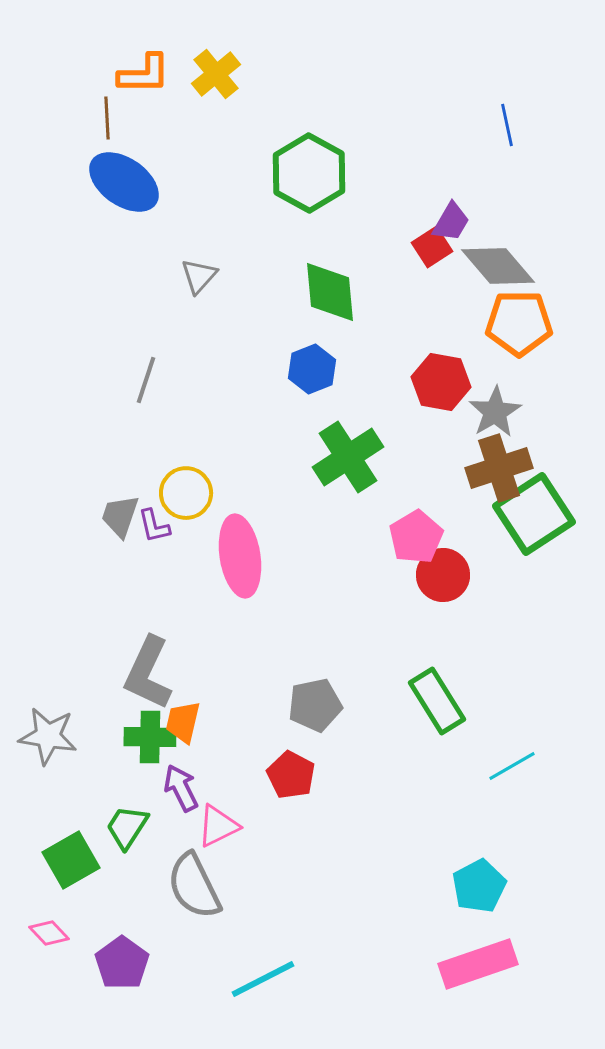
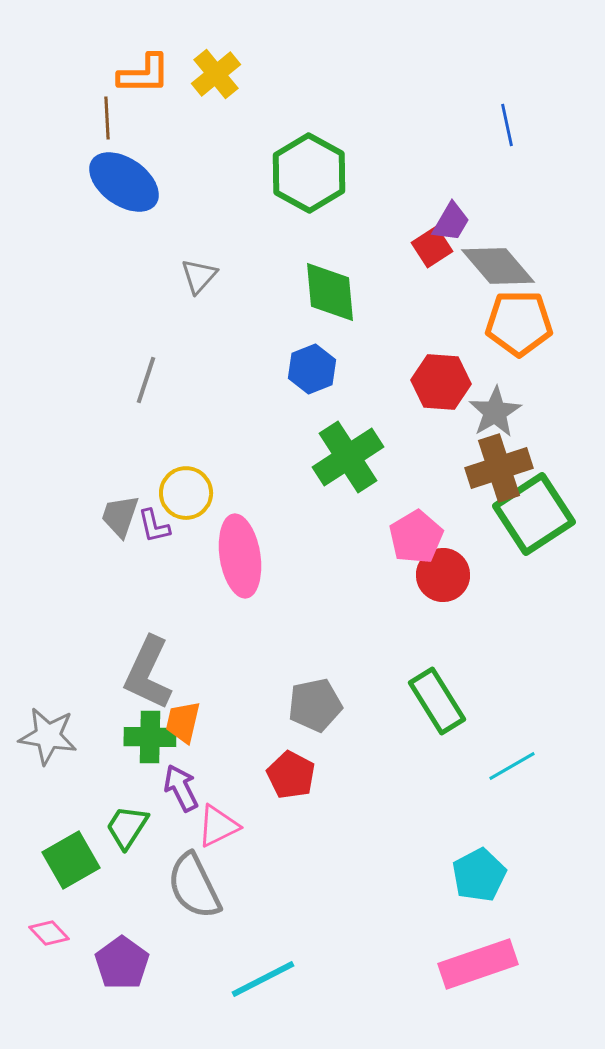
red hexagon at (441, 382): rotated 6 degrees counterclockwise
cyan pentagon at (479, 886): moved 11 px up
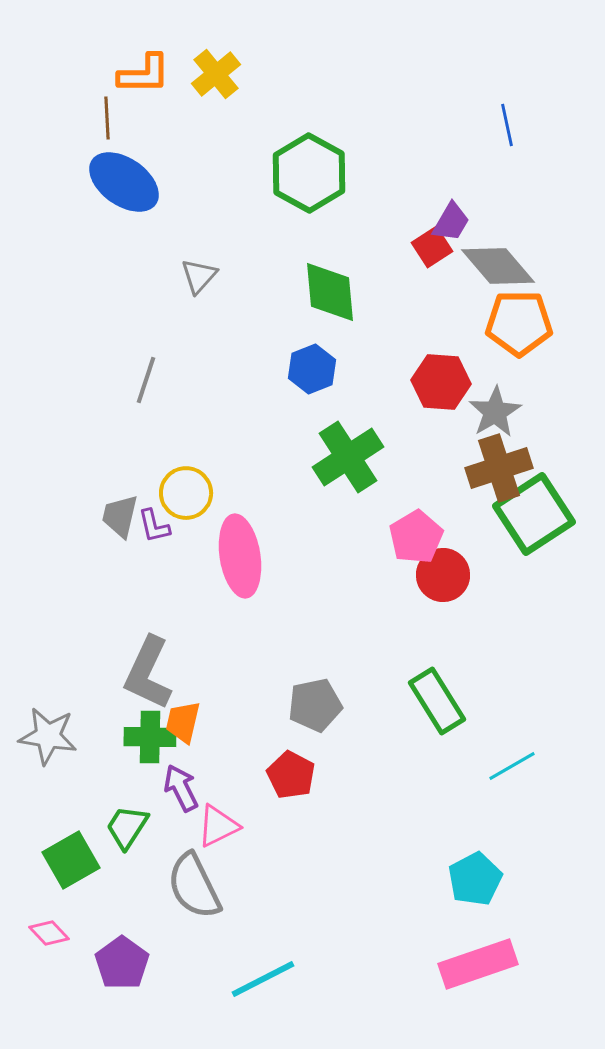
gray trapezoid at (120, 516): rotated 6 degrees counterclockwise
cyan pentagon at (479, 875): moved 4 px left, 4 px down
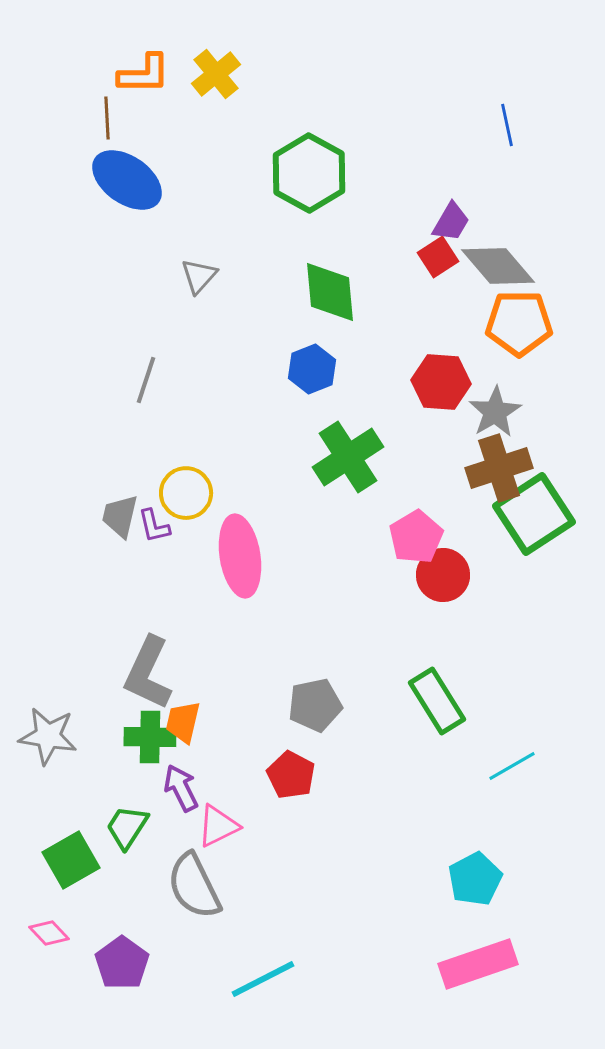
blue ellipse at (124, 182): moved 3 px right, 2 px up
red square at (432, 247): moved 6 px right, 10 px down
